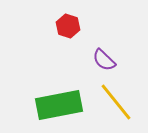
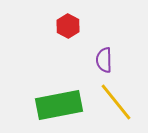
red hexagon: rotated 10 degrees clockwise
purple semicircle: rotated 45 degrees clockwise
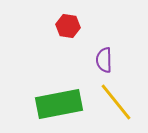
red hexagon: rotated 20 degrees counterclockwise
green rectangle: moved 1 px up
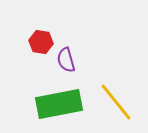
red hexagon: moved 27 px left, 16 px down
purple semicircle: moved 38 px left; rotated 15 degrees counterclockwise
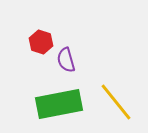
red hexagon: rotated 10 degrees clockwise
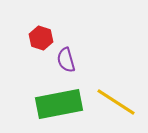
red hexagon: moved 4 px up
yellow line: rotated 18 degrees counterclockwise
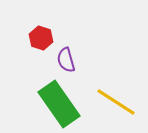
green rectangle: rotated 66 degrees clockwise
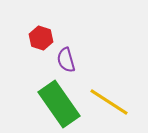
yellow line: moved 7 px left
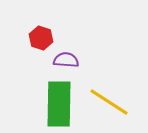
purple semicircle: rotated 110 degrees clockwise
green rectangle: rotated 36 degrees clockwise
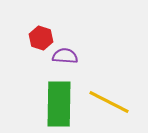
purple semicircle: moved 1 px left, 4 px up
yellow line: rotated 6 degrees counterclockwise
